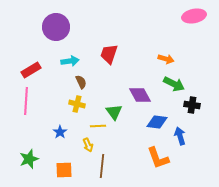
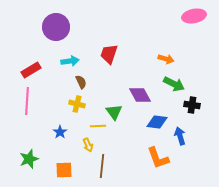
pink line: moved 1 px right
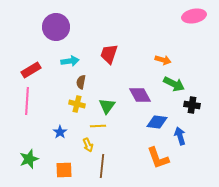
orange arrow: moved 3 px left, 1 px down
brown semicircle: rotated 144 degrees counterclockwise
green triangle: moved 7 px left, 6 px up; rotated 12 degrees clockwise
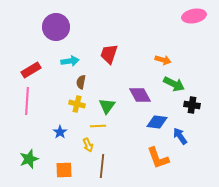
blue arrow: rotated 18 degrees counterclockwise
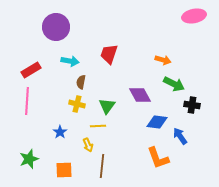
cyan arrow: rotated 18 degrees clockwise
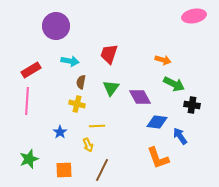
purple circle: moved 1 px up
purple diamond: moved 2 px down
green triangle: moved 4 px right, 18 px up
yellow line: moved 1 px left
brown line: moved 4 px down; rotated 20 degrees clockwise
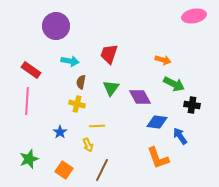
red rectangle: rotated 66 degrees clockwise
orange square: rotated 36 degrees clockwise
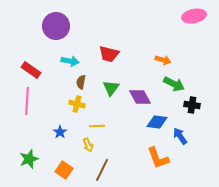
red trapezoid: rotated 95 degrees counterclockwise
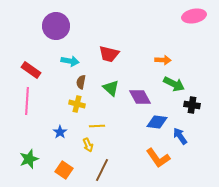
orange arrow: rotated 14 degrees counterclockwise
green triangle: rotated 24 degrees counterclockwise
orange L-shape: rotated 15 degrees counterclockwise
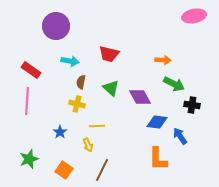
orange L-shape: moved 1 px down; rotated 35 degrees clockwise
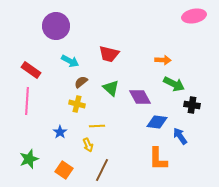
cyan arrow: rotated 18 degrees clockwise
brown semicircle: rotated 40 degrees clockwise
